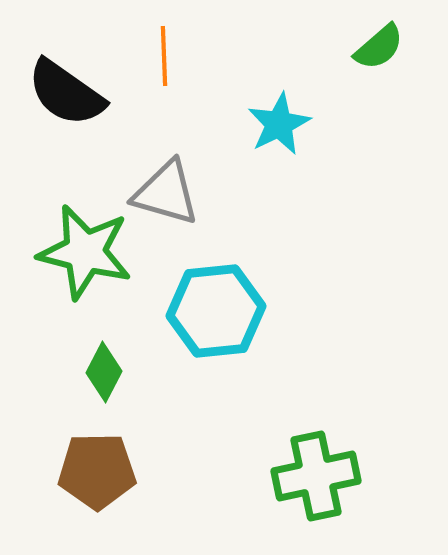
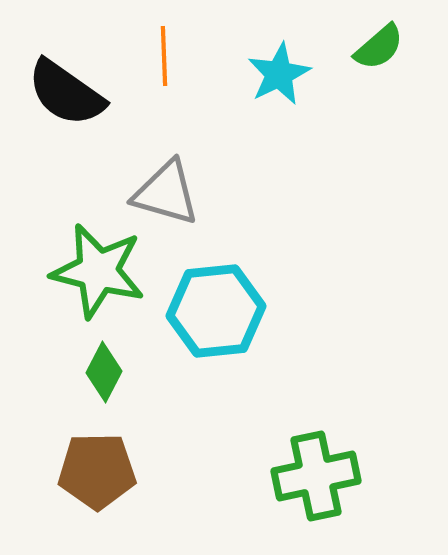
cyan star: moved 50 px up
green star: moved 13 px right, 19 px down
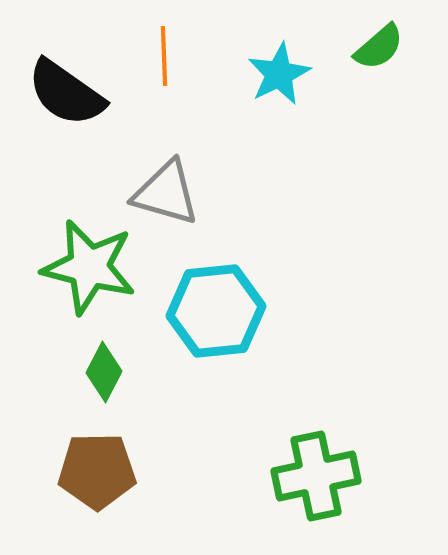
green star: moved 9 px left, 4 px up
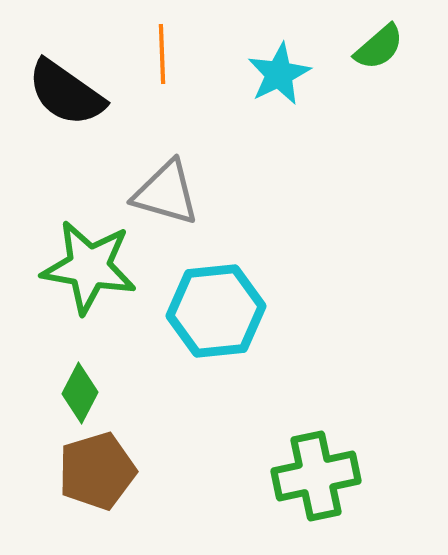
orange line: moved 2 px left, 2 px up
green star: rotated 4 degrees counterclockwise
green diamond: moved 24 px left, 21 px down
brown pentagon: rotated 16 degrees counterclockwise
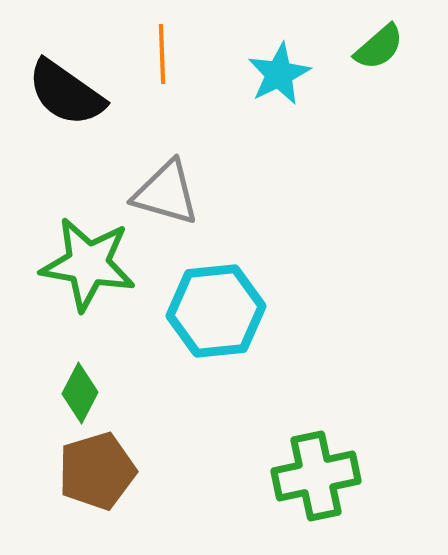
green star: moved 1 px left, 3 px up
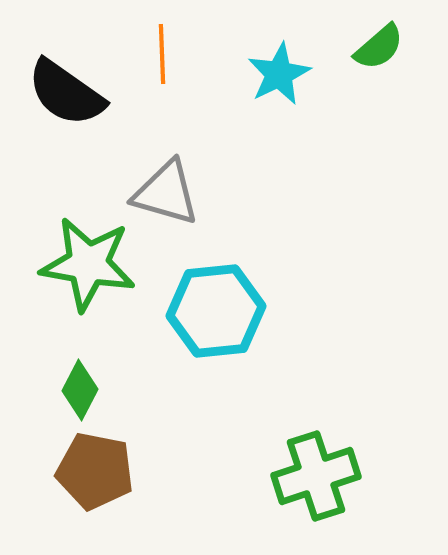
green diamond: moved 3 px up
brown pentagon: moved 2 px left; rotated 28 degrees clockwise
green cross: rotated 6 degrees counterclockwise
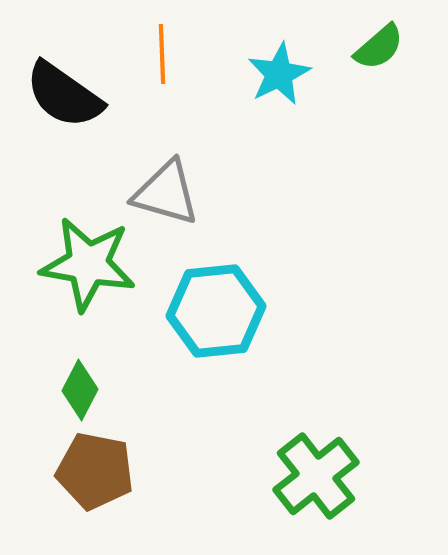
black semicircle: moved 2 px left, 2 px down
green cross: rotated 20 degrees counterclockwise
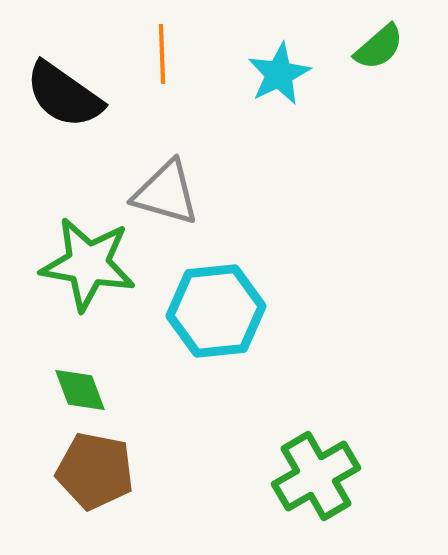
green diamond: rotated 48 degrees counterclockwise
green cross: rotated 8 degrees clockwise
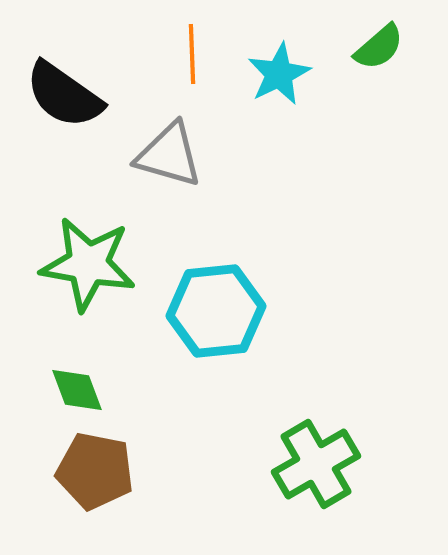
orange line: moved 30 px right
gray triangle: moved 3 px right, 38 px up
green diamond: moved 3 px left
green cross: moved 12 px up
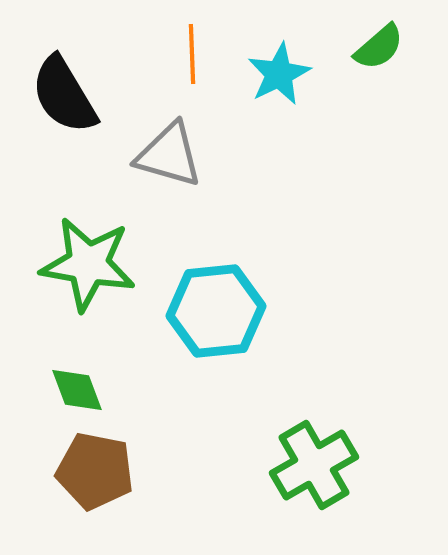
black semicircle: rotated 24 degrees clockwise
green cross: moved 2 px left, 1 px down
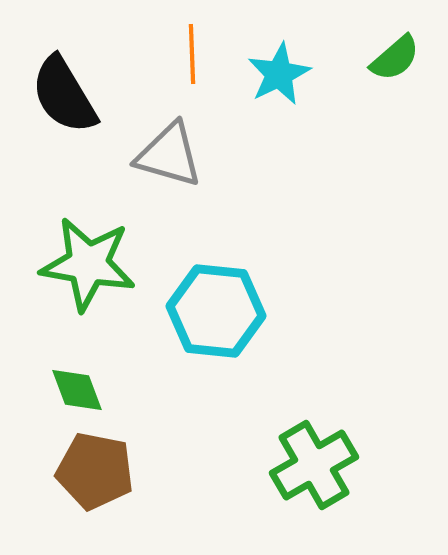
green semicircle: moved 16 px right, 11 px down
cyan hexagon: rotated 12 degrees clockwise
